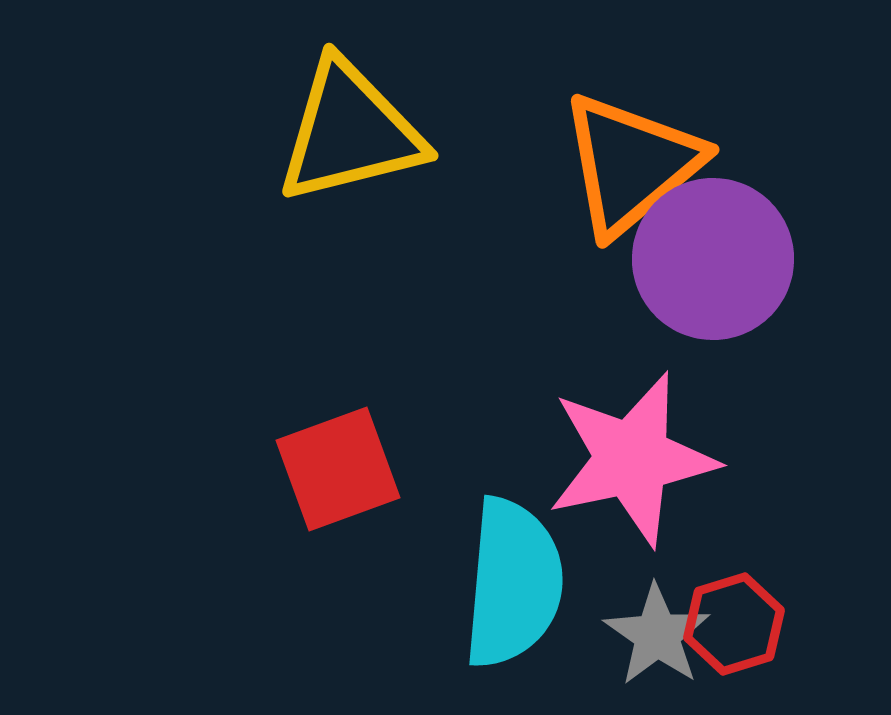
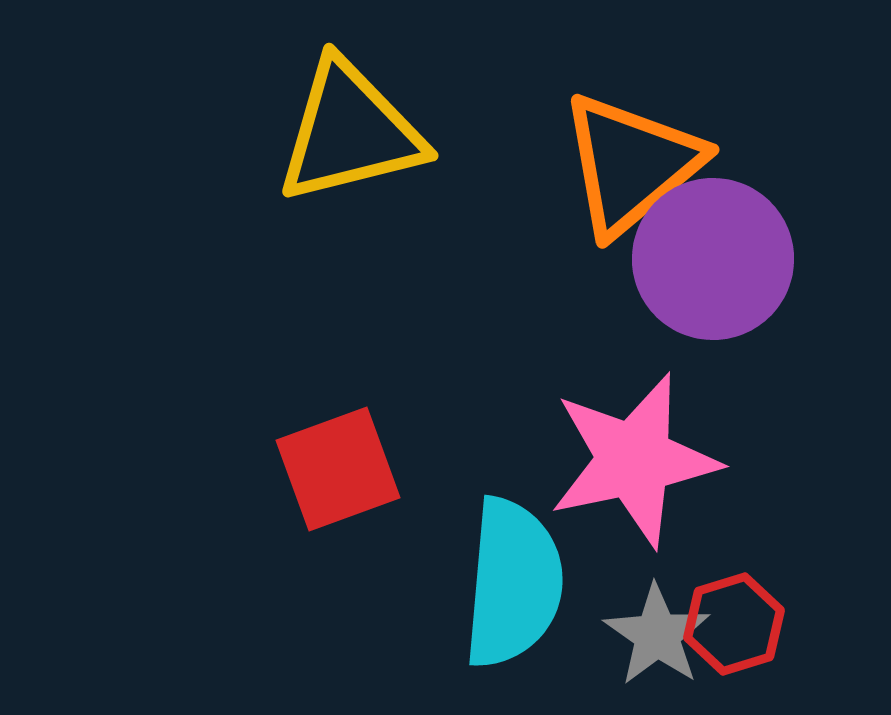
pink star: moved 2 px right, 1 px down
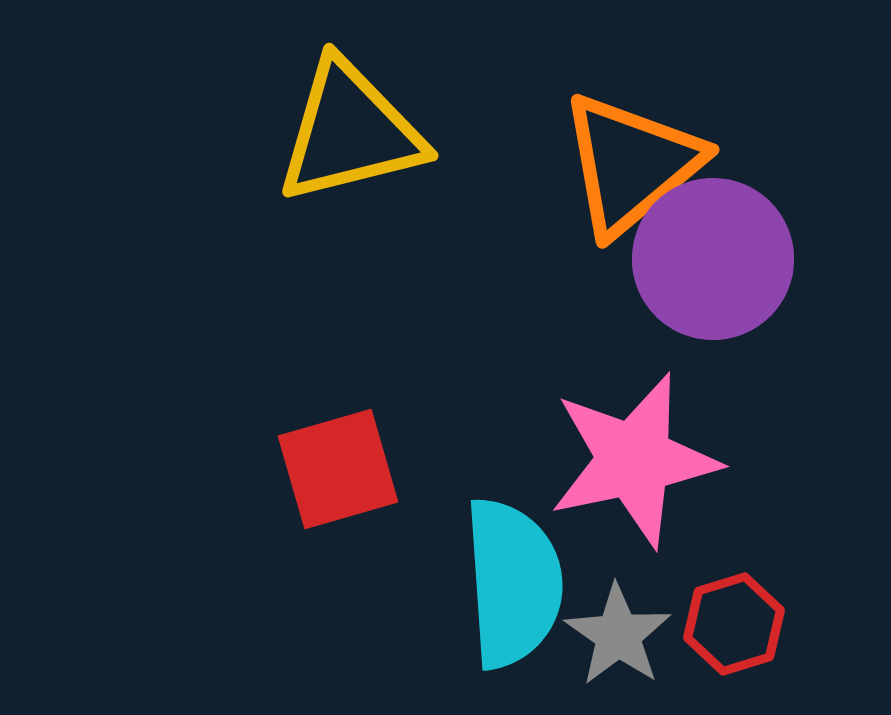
red square: rotated 4 degrees clockwise
cyan semicircle: rotated 9 degrees counterclockwise
gray star: moved 39 px left
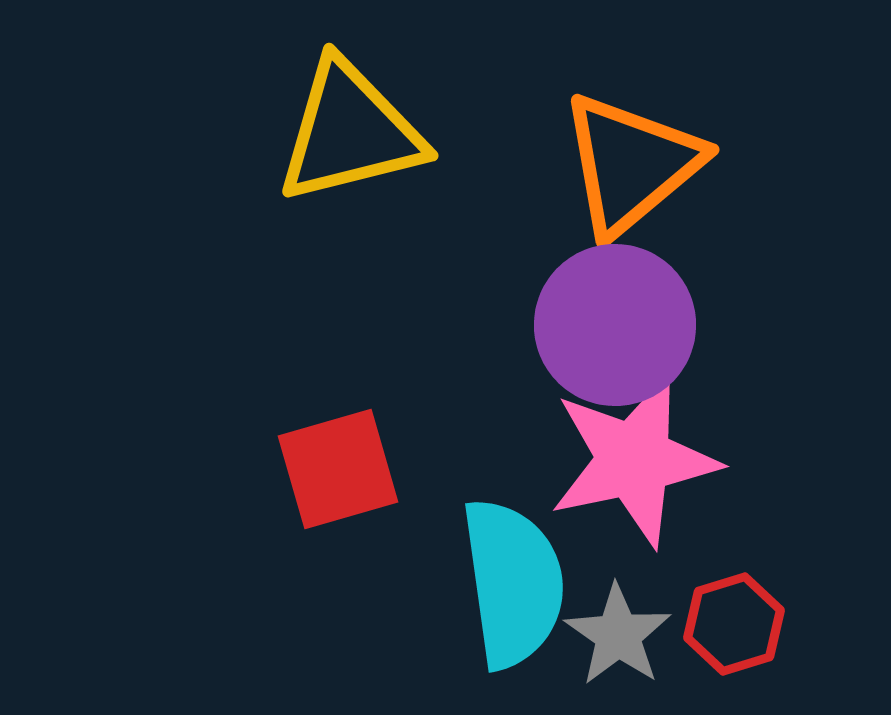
purple circle: moved 98 px left, 66 px down
cyan semicircle: rotated 4 degrees counterclockwise
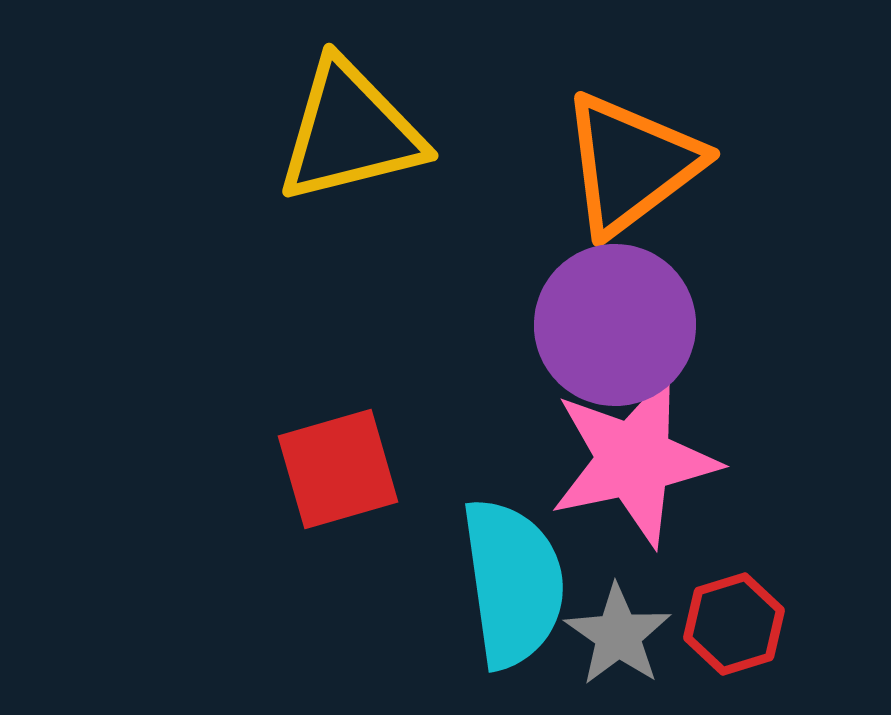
orange triangle: rotated 3 degrees clockwise
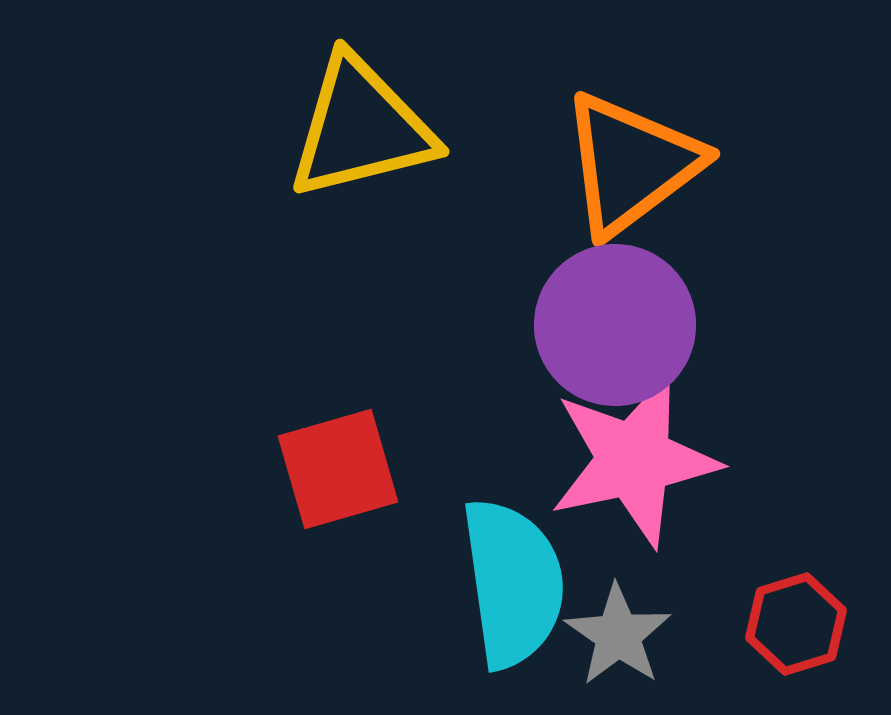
yellow triangle: moved 11 px right, 4 px up
red hexagon: moved 62 px right
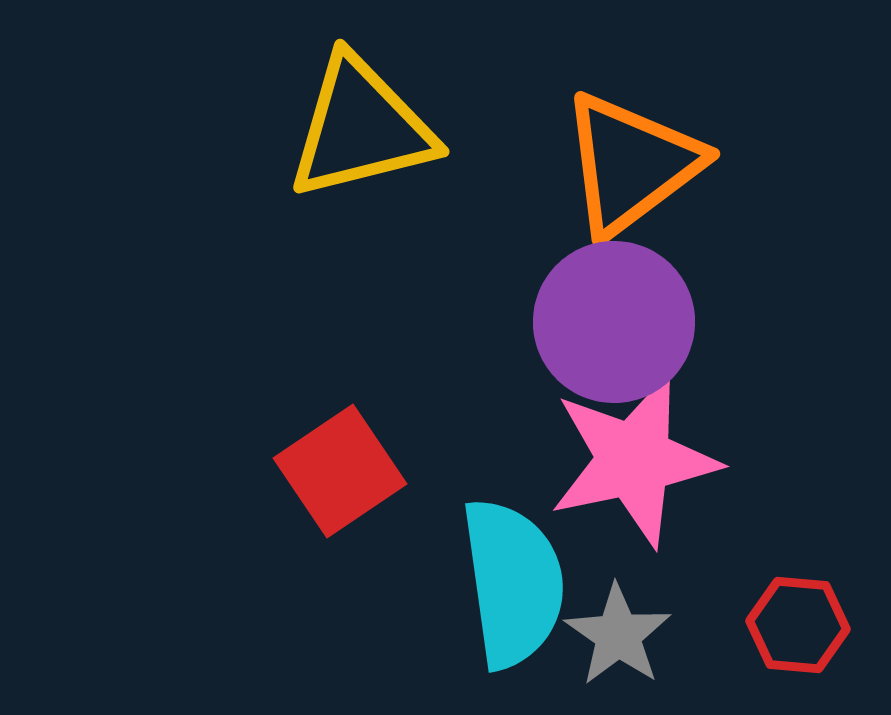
purple circle: moved 1 px left, 3 px up
red square: moved 2 px right, 2 px down; rotated 18 degrees counterclockwise
red hexagon: moved 2 px right, 1 px down; rotated 22 degrees clockwise
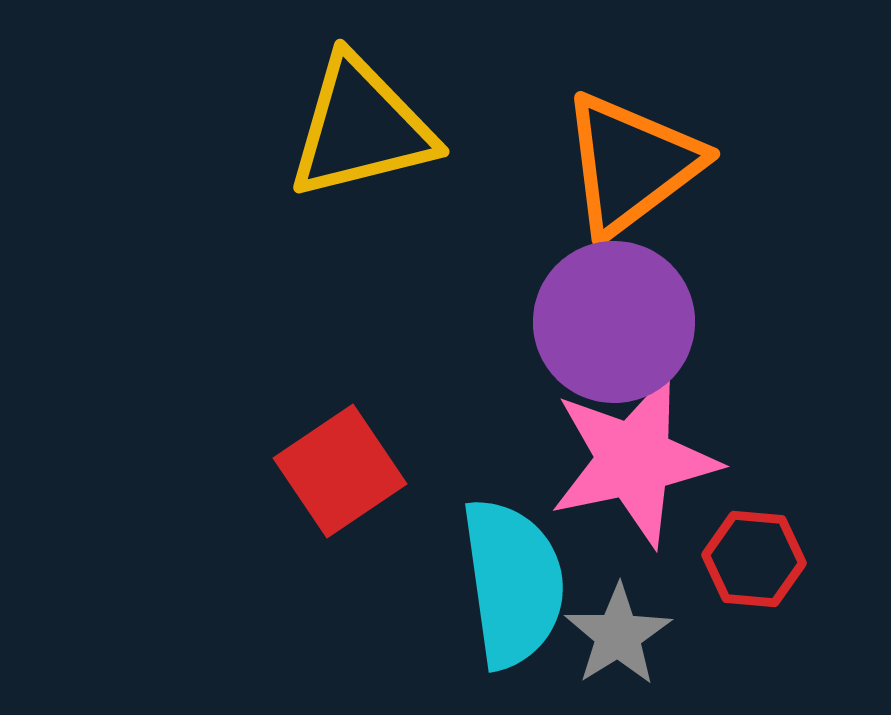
red hexagon: moved 44 px left, 66 px up
gray star: rotated 5 degrees clockwise
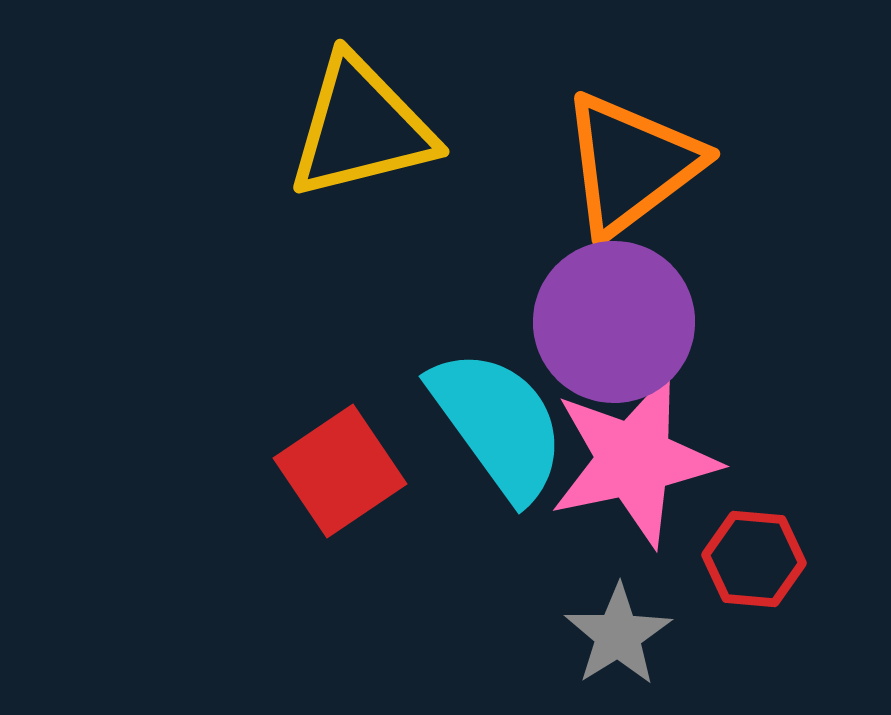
cyan semicircle: moved 15 px left, 159 px up; rotated 28 degrees counterclockwise
